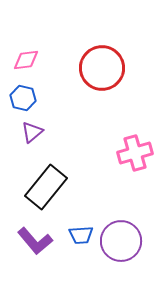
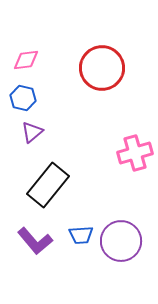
black rectangle: moved 2 px right, 2 px up
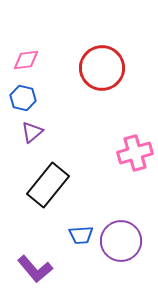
purple L-shape: moved 28 px down
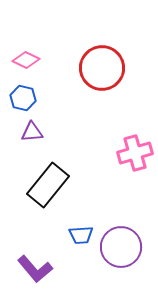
pink diamond: rotated 32 degrees clockwise
purple triangle: rotated 35 degrees clockwise
purple circle: moved 6 px down
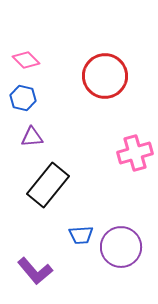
pink diamond: rotated 20 degrees clockwise
red circle: moved 3 px right, 8 px down
purple triangle: moved 5 px down
purple L-shape: moved 2 px down
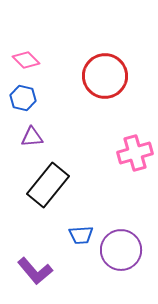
purple circle: moved 3 px down
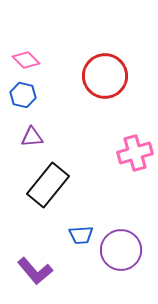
blue hexagon: moved 3 px up
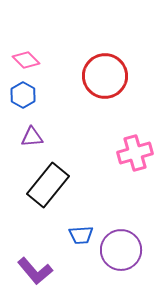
blue hexagon: rotated 15 degrees clockwise
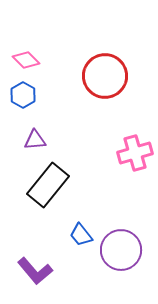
purple triangle: moved 3 px right, 3 px down
blue trapezoid: rotated 55 degrees clockwise
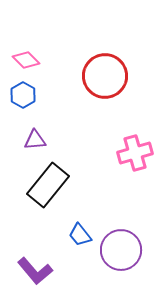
blue trapezoid: moved 1 px left
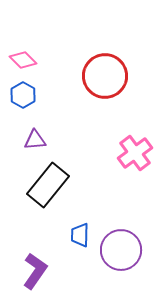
pink diamond: moved 3 px left
pink cross: rotated 20 degrees counterclockwise
blue trapezoid: rotated 40 degrees clockwise
purple L-shape: rotated 105 degrees counterclockwise
